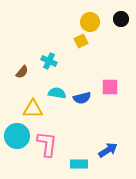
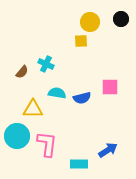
yellow square: rotated 24 degrees clockwise
cyan cross: moved 3 px left, 3 px down
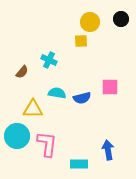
cyan cross: moved 3 px right, 4 px up
blue arrow: rotated 66 degrees counterclockwise
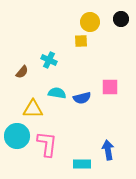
cyan rectangle: moved 3 px right
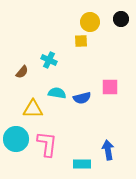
cyan circle: moved 1 px left, 3 px down
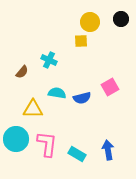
pink square: rotated 30 degrees counterclockwise
cyan rectangle: moved 5 px left, 10 px up; rotated 30 degrees clockwise
